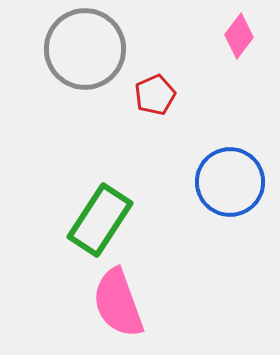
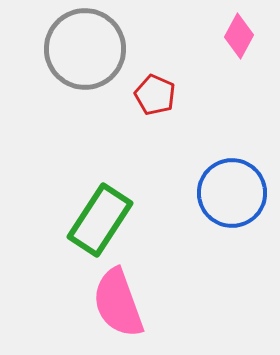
pink diamond: rotated 9 degrees counterclockwise
red pentagon: rotated 24 degrees counterclockwise
blue circle: moved 2 px right, 11 px down
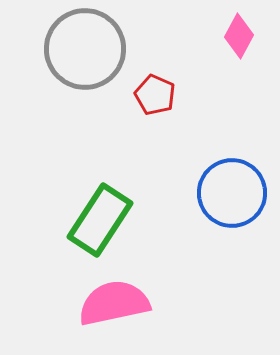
pink semicircle: moved 4 px left; rotated 98 degrees clockwise
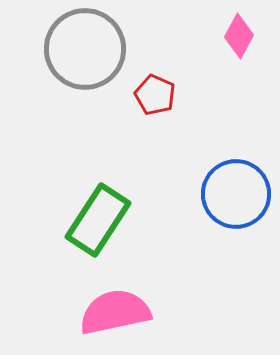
blue circle: moved 4 px right, 1 px down
green rectangle: moved 2 px left
pink semicircle: moved 1 px right, 9 px down
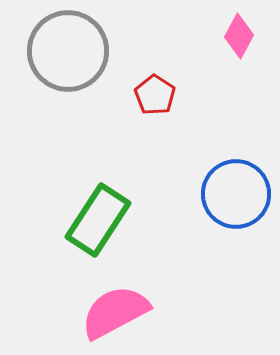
gray circle: moved 17 px left, 2 px down
red pentagon: rotated 9 degrees clockwise
pink semicircle: rotated 16 degrees counterclockwise
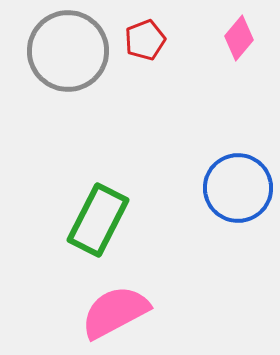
pink diamond: moved 2 px down; rotated 12 degrees clockwise
red pentagon: moved 10 px left, 55 px up; rotated 18 degrees clockwise
blue circle: moved 2 px right, 6 px up
green rectangle: rotated 6 degrees counterclockwise
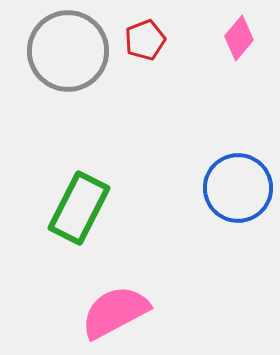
green rectangle: moved 19 px left, 12 px up
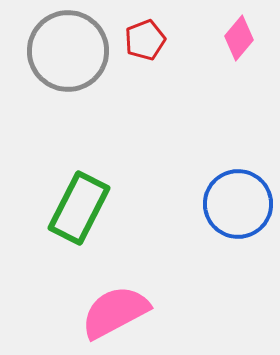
blue circle: moved 16 px down
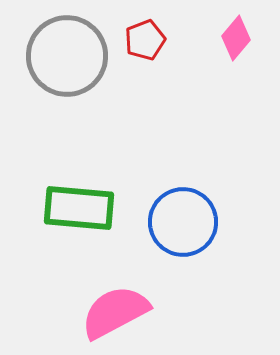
pink diamond: moved 3 px left
gray circle: moved 1 px left, 5 px down
blue circle: moved 55 px left, 18 px down
green rectangle: rotated 68 degrees clockwise
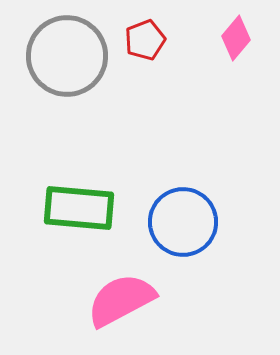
pink semicircle: moved 6 px right, 12 px up
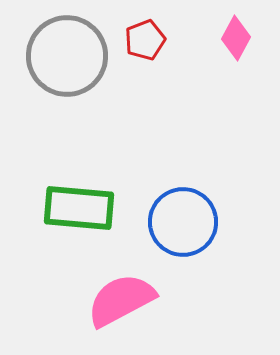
pink diamond: rotated 12 degrees counterclockwise
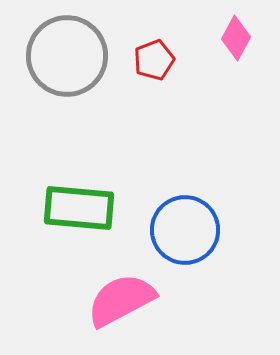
red pentagon: moved 9 px right, 20 px down
blue circle: moved 2 px right, 8 px down
